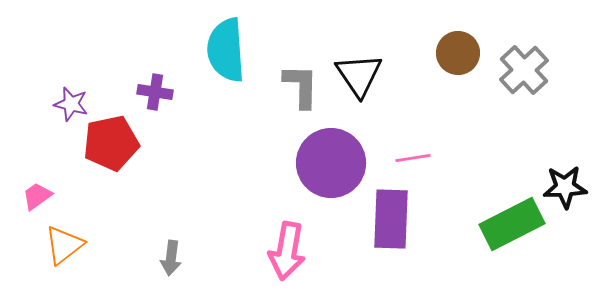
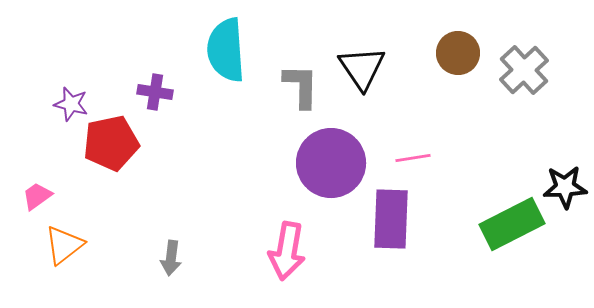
black triangle: moved 3 px right, 7 px up
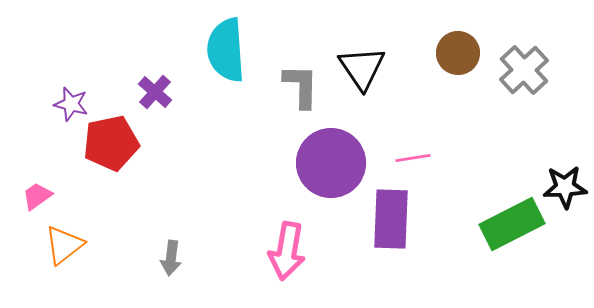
purple cross: rotated 32 degrees clockwise
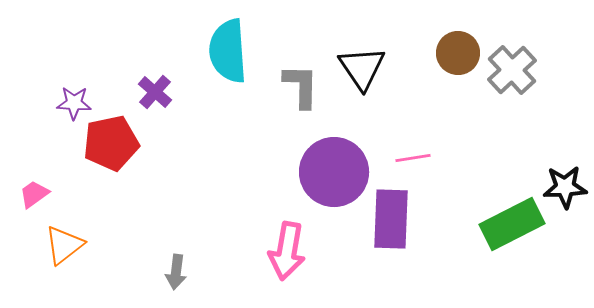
cyan semicircle: moved 2 px right, 1 px down
gray cross: moved 12 px left
purple star: moved 3 px right, 1 px up; rotated 12 degrees counterclockwise
purple circle: moved 3 px right, 9 px down
pink trapezoid: moved 3 px left, 2 px up
gray arrow: moved 5 px right, 14 px down
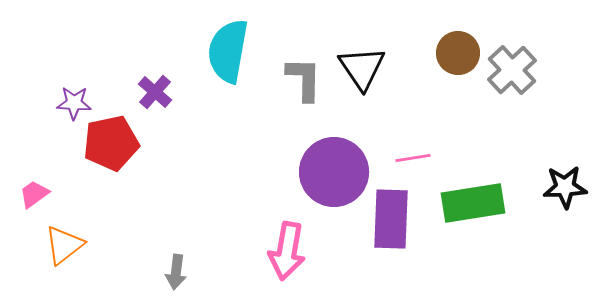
cyan semicircle: rotated 14 degrees clockwise
gray L-shape: moved 3 px right, 7 px up
green rectangle: moved 39 px left, 21 px up; rotated 18 degrees clockwise
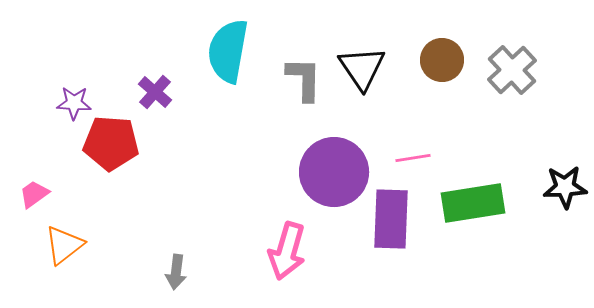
brown circle: moved 16 px left, 7 px down
red pentagon: rotated 16 degrees clockwise
pink arrow: rotated 6 degrees clockwise
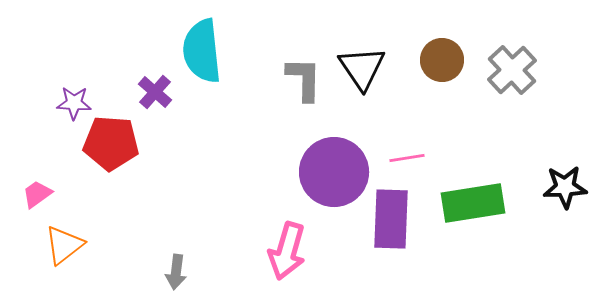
cyan semicircle: moved 26 px left; rotated 16 degrees counterclockwise
pink line: moved 6 px left
pink trapezoid: moved 3 px right
